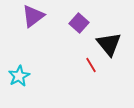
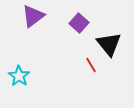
cyan star: rotated 10 degrees counterclockwise
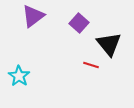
red line: rotated 42 degrees counterclockwise
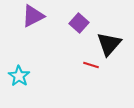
purple triangle: rotated 10 degrees clockwise
black triangle: rotated 20 degrees clockwise
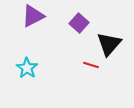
cyan star: moved 8 px right, 8 px up
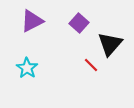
purple triangle: moved 1 px left, 5 px down
black triangle: moved 1 px right
red line: rotated 28 degrees clockwise
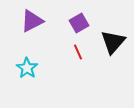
purple square: rotated 18 degrees clockwise
black triangle: moved 3 px right, 2 px up
red line: moved 13 px left, 13 px up; rotated 21 degrees clockwise
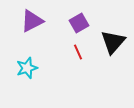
cyan star: rotated 20 degrees clockwise
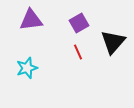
purple triangle: moved 1 px left, 1 px up; rotated 20 degrees clockwise
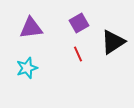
purple triangle: moved 8 px down
black triangle: rotated 16 degrees clockwise
red line: moved 2 px down
